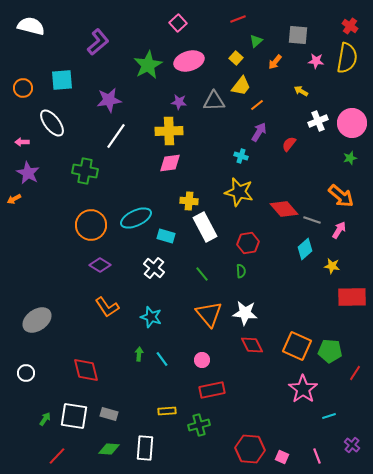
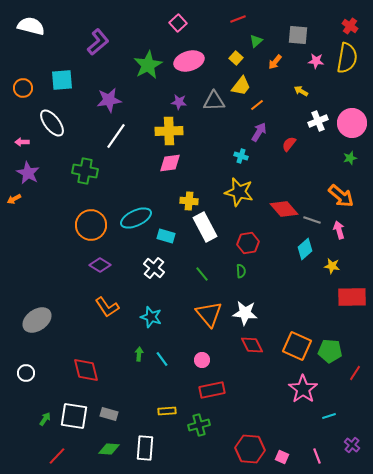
pink arrow at (339, 230): rotated 48 degrees counterclockwise
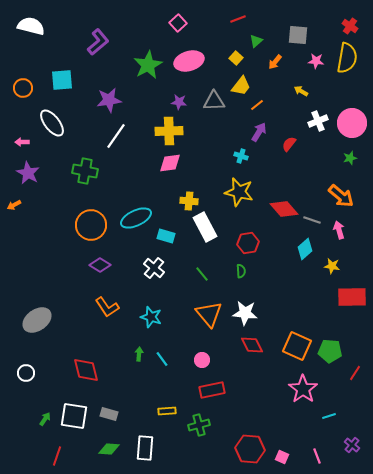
orange arrow at (14, 199): moved 6 px down
red line at (57, 456): rotated 24 degrees counterclockwise
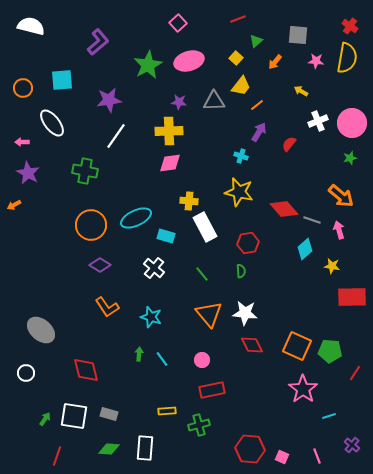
gray ellipse at (37, 320): moved 4 px right, 10 px down; rotated 76 degrees clockwise
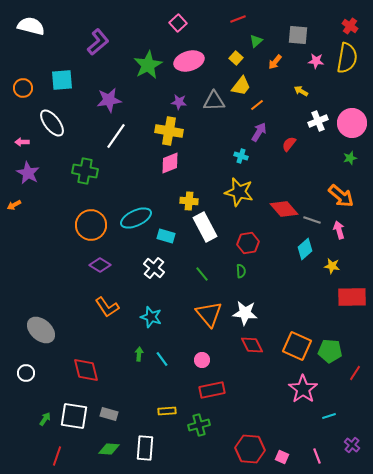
yellow cross at (169, 131): rotated 12 degrees clockwise
pink diamond at (170, 163): rotated 15 degrees counterclockwise
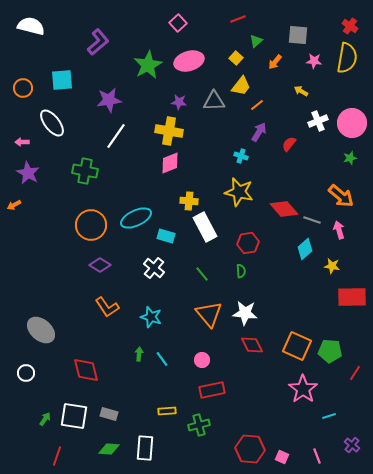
pink star at (316, 61): moved 2 px left
